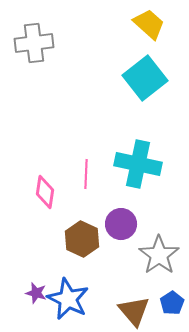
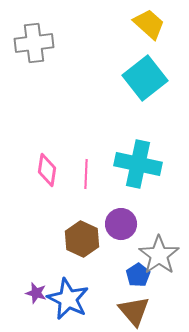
pink diamond: moved 2 px right, 22 px up
blue pentagon: moved 34 px left, 28 px up
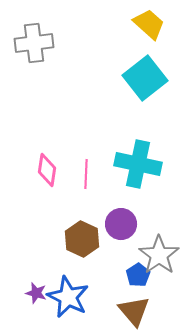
blue star: moved 2 px up
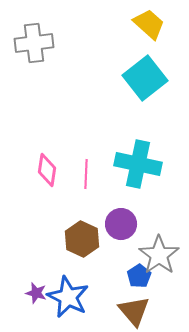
blue pentagon: moved 1 px right, 1 px down
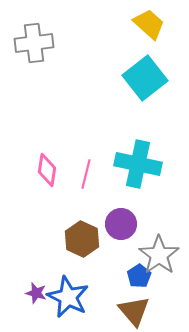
pink line: rotated 12 degrees clockwise
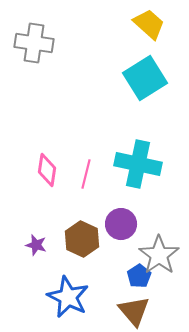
gray cross: rotated 15 degrees clockwise
cyan square: rotated 6 degrees clockwise
purple star: moved 48 px up
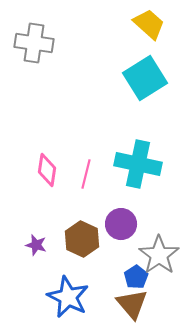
blue pentagon: moved 3 px left, 1 px down
brown triangle: moved 2 px left, 7 px up
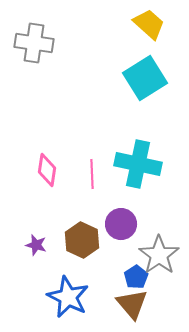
pink line: moved 6 px right; rotated 16 degrees counterclockwise
brown hexagon: moved 1 px down
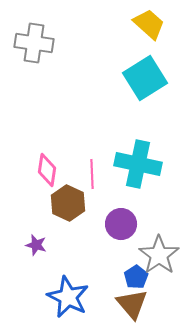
brown hexagon: moved 14 px left, 37 px up
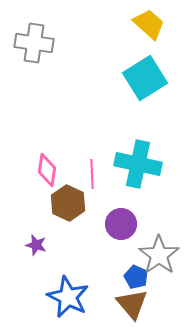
blue pentagon: rotated 15 degrees counterclockwise
